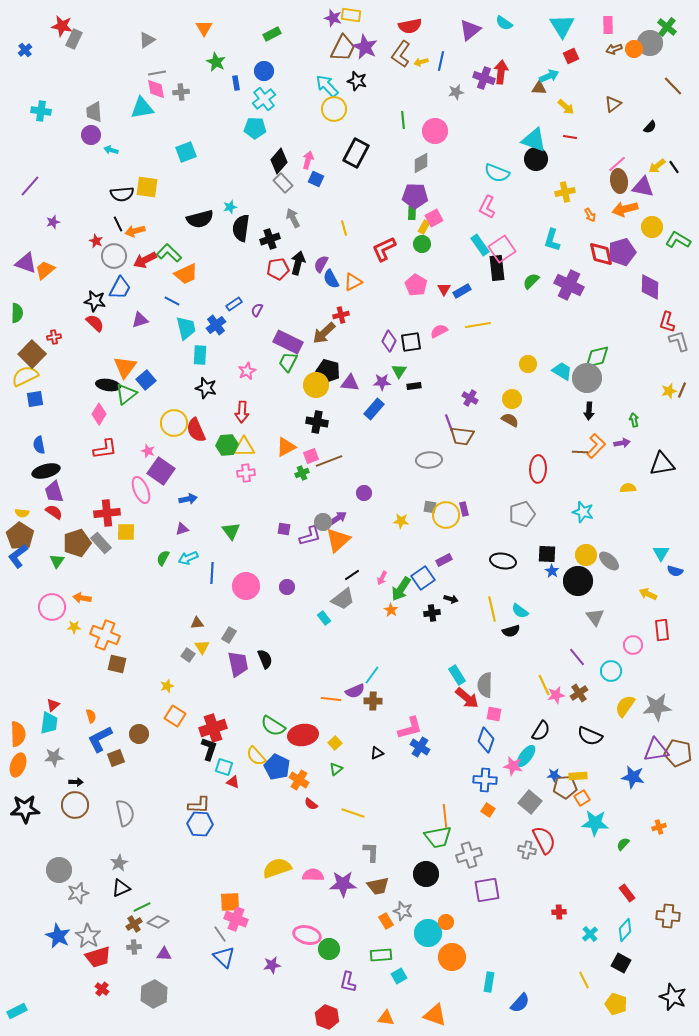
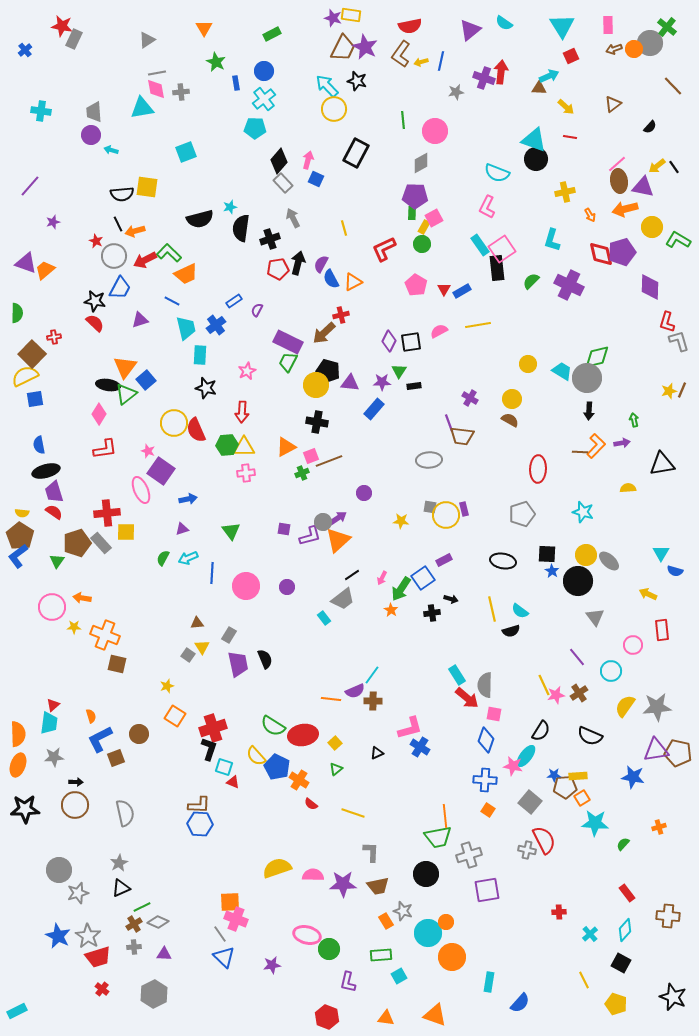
blue rectangle at (234, 304): moved 3 px up
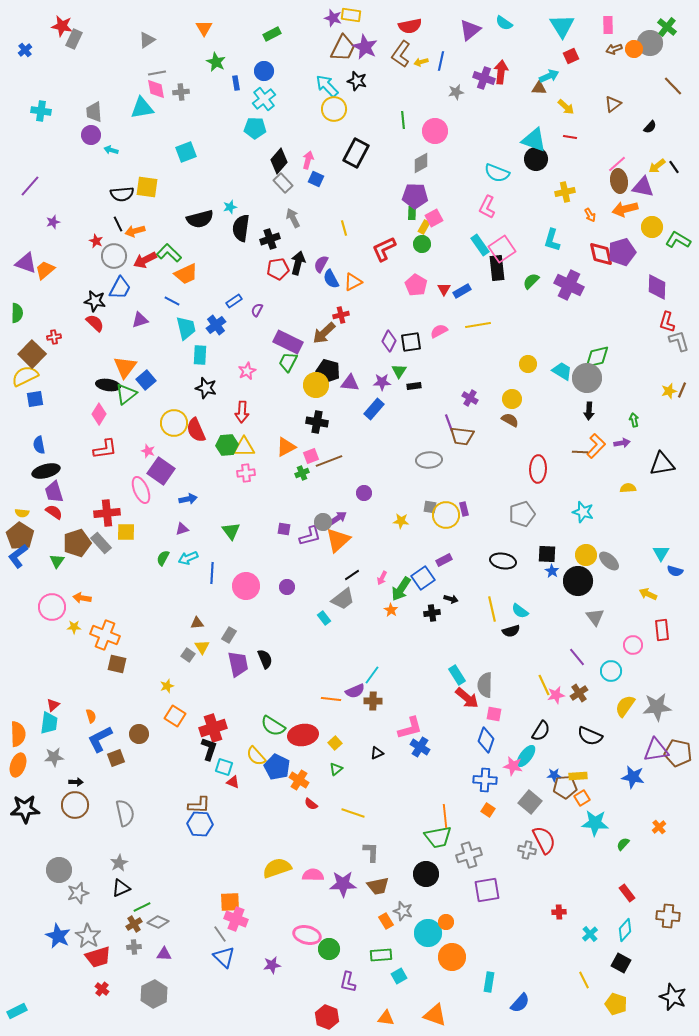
purple diamond at (650, 287): moved 7 px right
orange cross at (659, 827): rotated 24 degrees counterclockwise
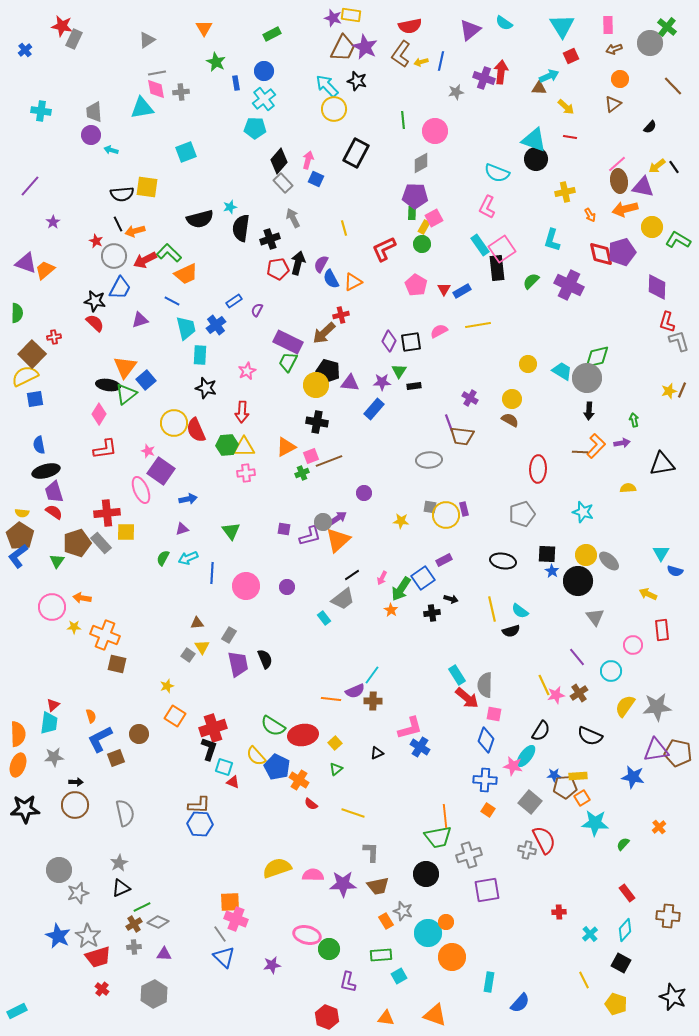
orange circle at (634, 49): moved 14 px left, 30 px down
purple star at (53, 222): rotated 16 degrees counterclockwise
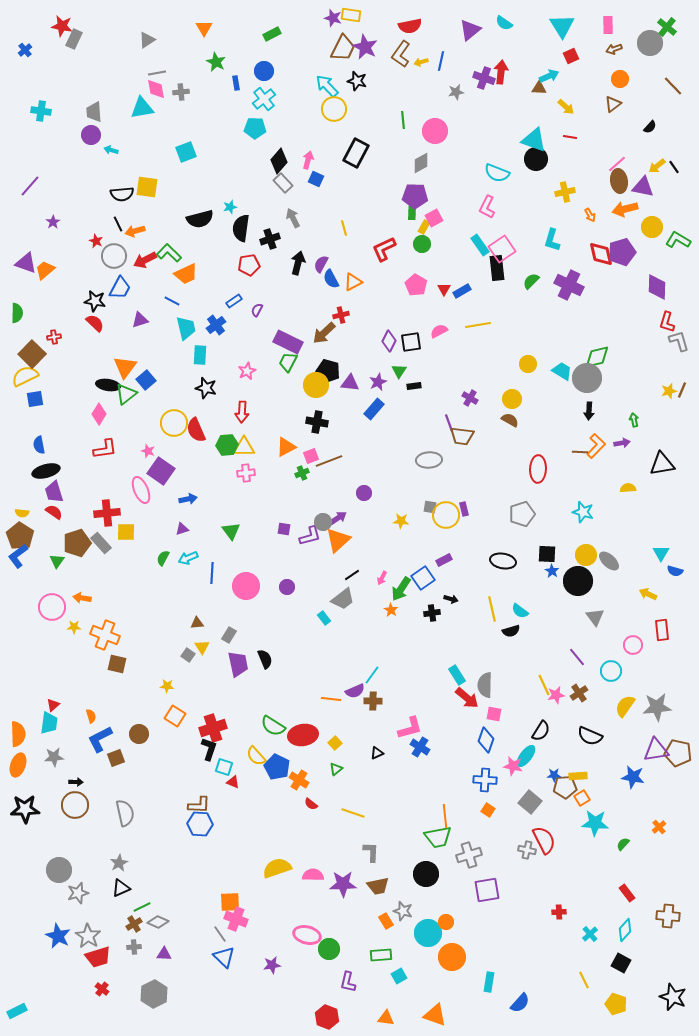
red pentagon at (278, 269): moved 29 px left, 4 px up
purple star at (382, 382): moved 4 px left; rotated 24 degrees counterclockwise
yellow star at (167, 686): rotated 24 degrees clockwise
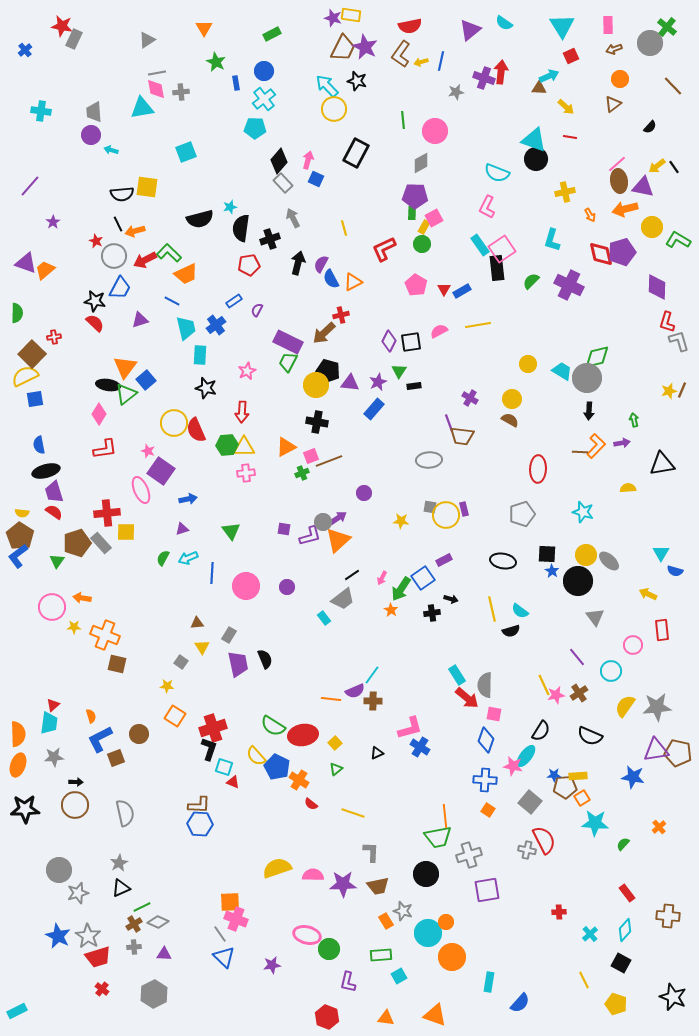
gray square at (188, 655): moved 7 px left, 7 px down
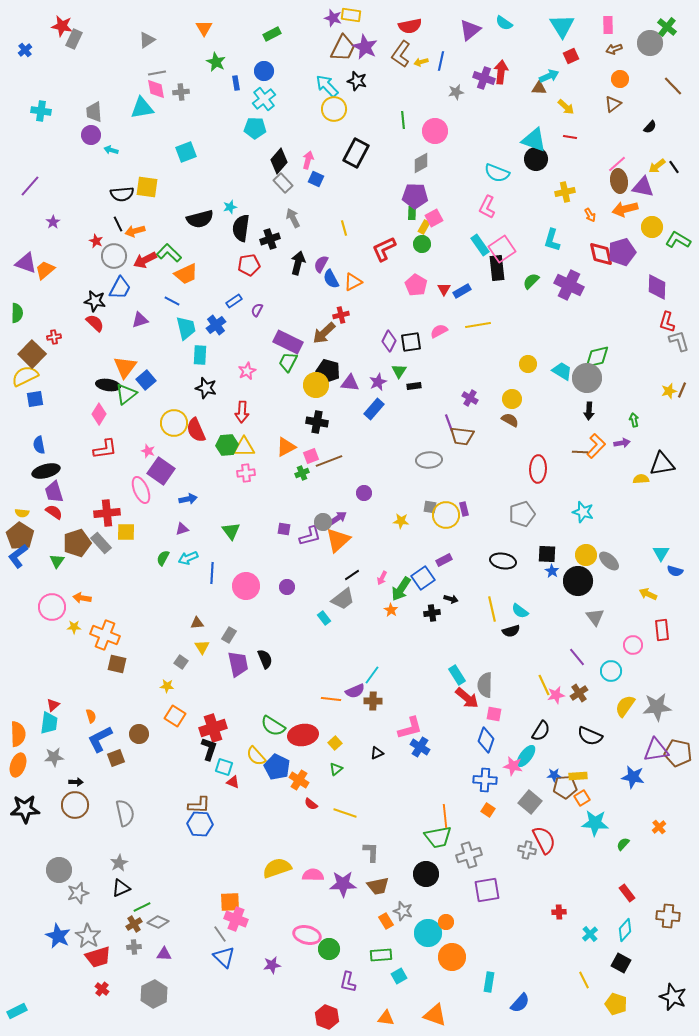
yellow semicircle at (628, 488): moved 13 px right, 9 px up
yellow line at (353, 813): moved 8 px left
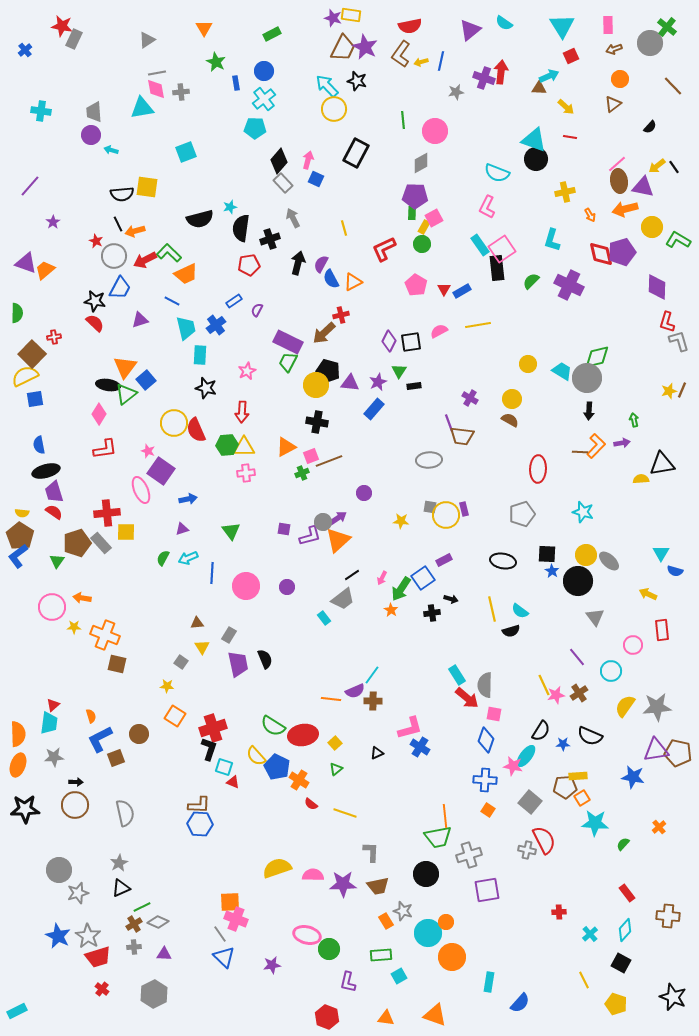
blue star at (554, 775): moved 9 px right, 31 px up
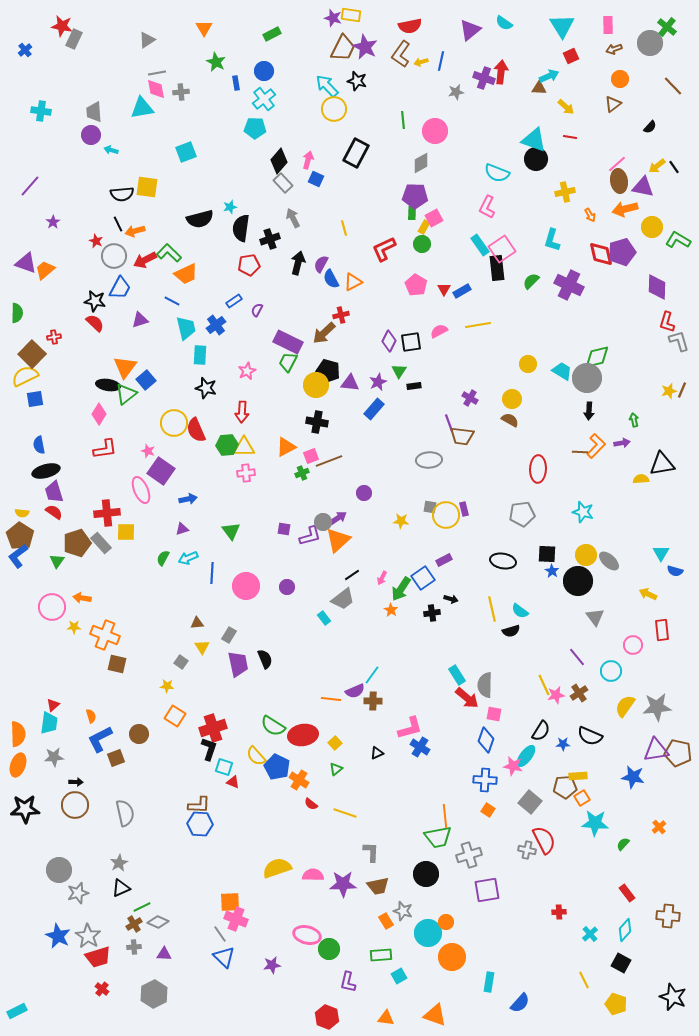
gray pentagon at (522, 514): rotated 10 degrees clockwise
